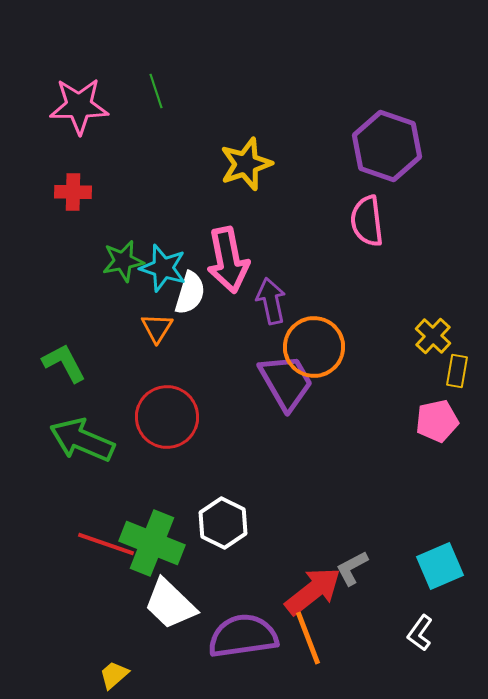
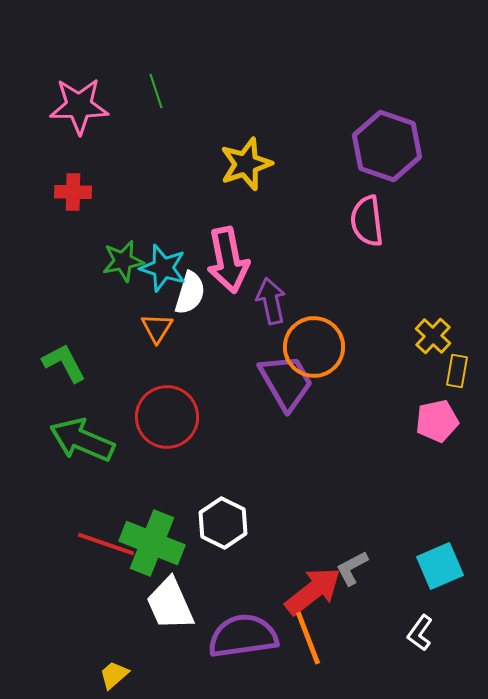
white trapezoid: rotated 22 degrees clockwise
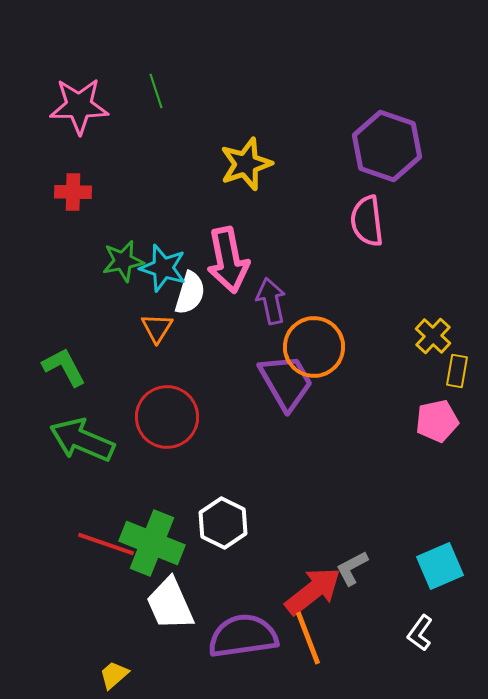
green L-shape: moved 4 px down
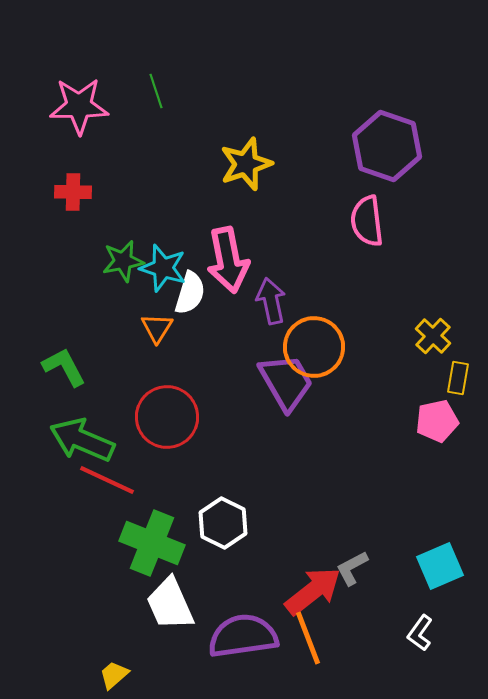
yellow rectangle: moved 1 px right, 7 px down
red line: moved 1 px right, 64 px up; rotated 6 degrees clockwise
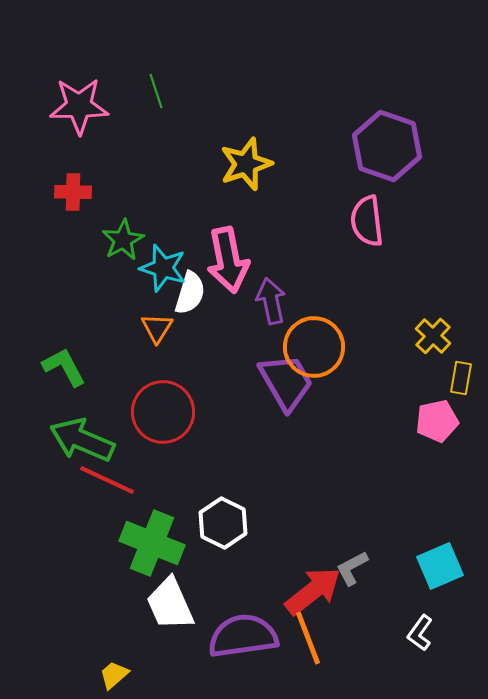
green star: moved 21 px up; rotated 18 degrees counterclockwise
yellow rectangle: moved 3 px right
red circle: moved 4 px left, 5 px up
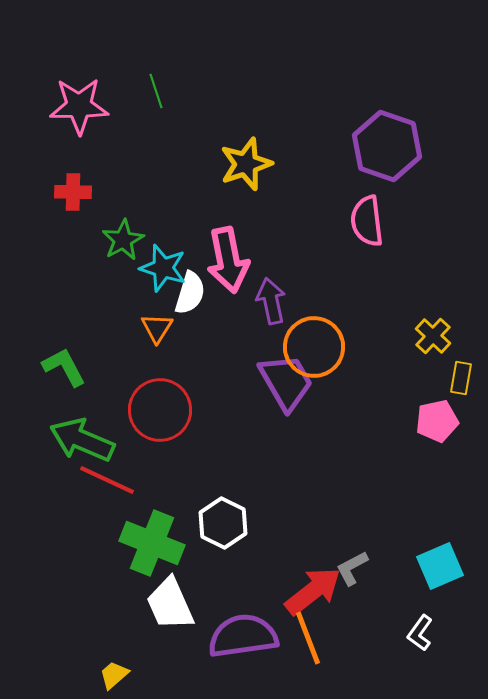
red circle: moved 3 px left, 2 px up
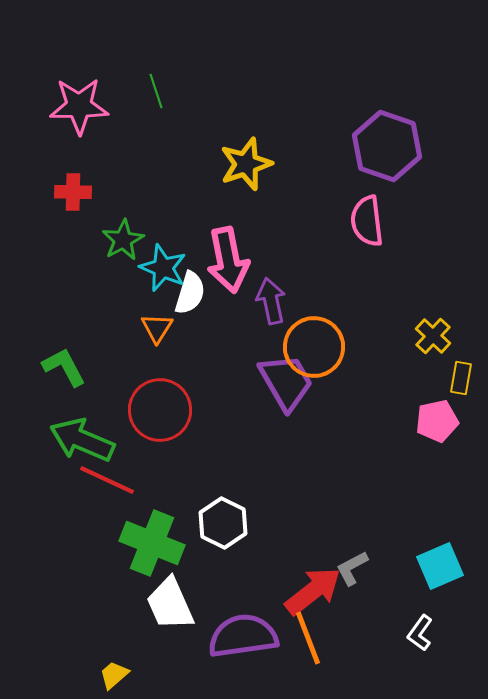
cyan star: rotated 6 degrees clockwise
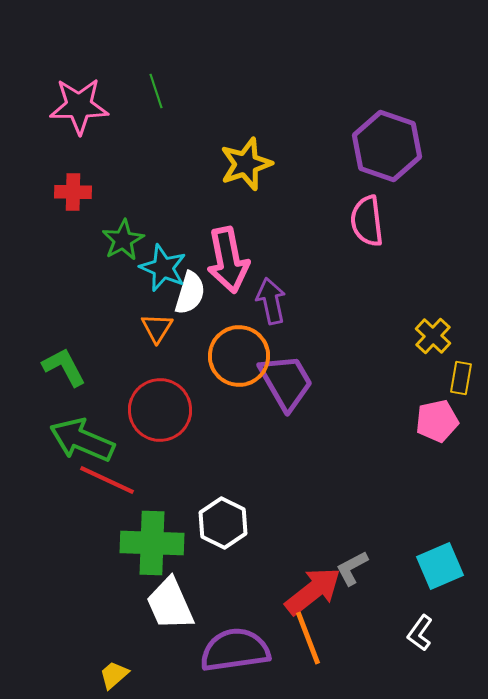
orange circle: moved 75 px left, 9 px down
green cross: rotated 20 degrees counterclockwise
purple semicircle: moved 8 px left, 14 px down
